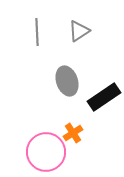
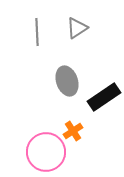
gray triangle: moved 2 px left, 3 px up
orange cross: moved 2 px up
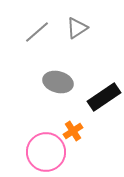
gray line: rotated 52 degrees clockwise
gray ellipse: moved 9 px left, 1 px down; rotated 56 degrees counterclockwise
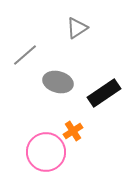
gray line: moved 12 px left, 23 px down
black rectangle: moved 4 px up
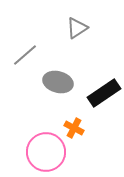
orange cross: moved 1 px right, 3 px up; rotated 30 degrees counterclockwise
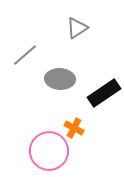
gray ellipse: moved 2 px right, 3 px up; rotated 12 degrees counterclockwise
pink circle: moved 3 px right, 1 px up
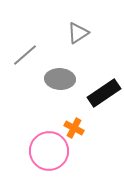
gray triangle: moved 1 px right, 5 px down
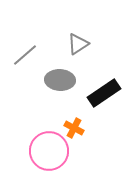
gray triangle: moved 11 px down
gray ellipse: moved 1 px down
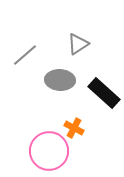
black rectangle: rotated 76 degrees clockwise
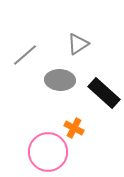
pink circle: moved 1 px left, 1 px down
